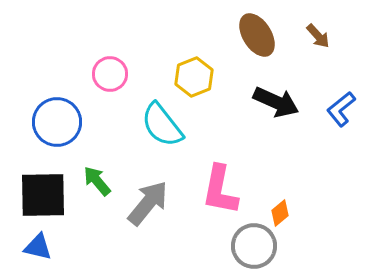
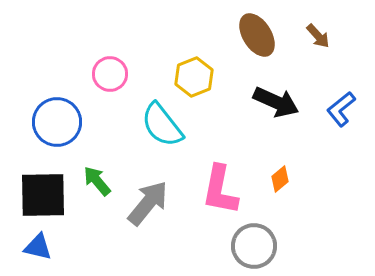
orange diamond: moved 34 px up
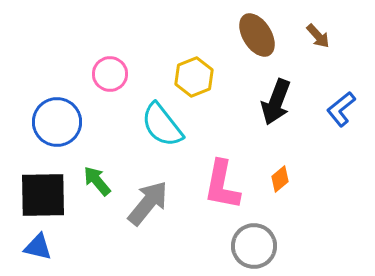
black arrow: rotated 87 degrees clockwise
pink L-shape: moved 2 px right, 5 px up
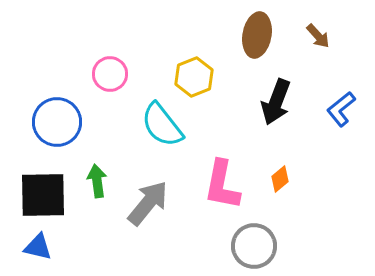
brown ellipse: rotated 42 degrees clockwise
green arrow: rotated 32 degrees clockwise
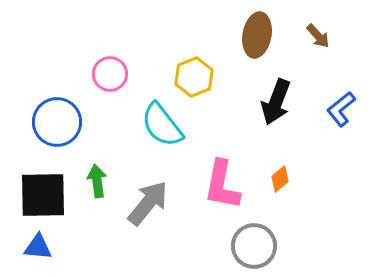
blue triangle: rotated 8 degrees counterclockwise
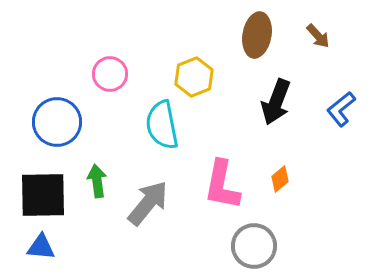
cyan semicircle: rotated 27 degrees clockwise
blue triangle: moved 3 px right
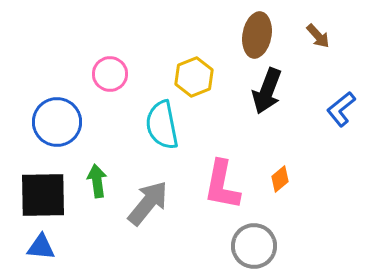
black arrow: moved 9 px left, 11 px up
